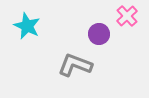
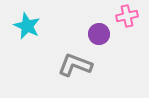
pink cross: rotated 30 degrees clockwise
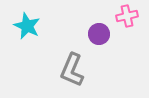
gray L-shape: moved 3 px left, 5 px down; rotated 88 degrees counterclockwise
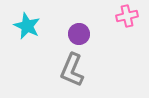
purple circle: moved 20 px left
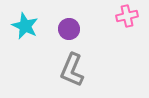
cyan star: moved 2 px left
purple circle: moved 10 px left, 5 px up
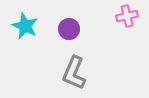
gray L-shape: moved 2 px right, 3 px down
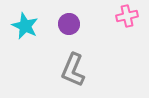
purple circle: moved 5 px up
gray L-shape: moved 1 px left, 3 px up
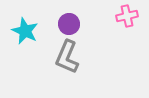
cyan star: moved 5 px down
gray L-shape: moved 6 px left, 13 px up
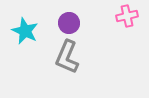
purple circle: moved 1 px up
